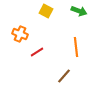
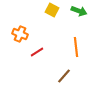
yellow square: moved 6 px right, 1 px up
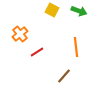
orange cross: rotated 28 degrees clockwise
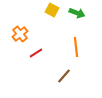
green arrow: moved 2 px left, 2 px down
red line: moved 1 px left, 1 px down
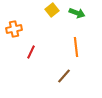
yellow square: rotated 24 degrees clockwise
orange cross: moved 6 px left, 5 px up; rotated 28 degrees clockwise
red line: moved 5 px left, 1 px up; rotated 32 degrees counterclockwise
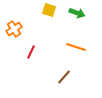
yellow square: moved 3 px left; rotated 32 degrees counterclockwise
orange cross: rotated 21 degrees counterclockwise
orange line: rotated 66 degrees counterclockwise
brown line: moved 1 px down
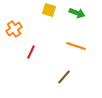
orange line: moved 1 px up
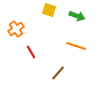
green arrow: moved 3 px down
orange cross: moved 2 px right
red line: rotated 56 degrees counterclockwise
brown line: moved 6 px left, 4 px up
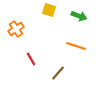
green arrow: moved 2 px right
red line: moved 7 px down
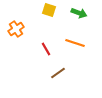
green arrow: moved 3 px up
orange line: moved 1 px left, 3 px up
red line: moved 15 px right, 10 px up
brown line: rotated 14 degrees clockwise
